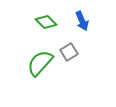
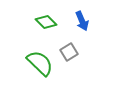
green semicircle: rotated 92 degrees clockwise
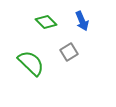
green semicircle: moved 9 px left
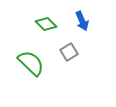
green diamond: moved 2 px down
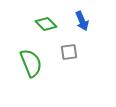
gray square: rotated 24 degrees clockwise
green semicircle: rotated 24 degrees clockwise
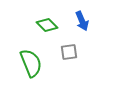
green diamond: moved 1 px right, 1 px down
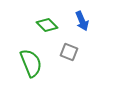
gray square: rotated 30 degrees clockwise
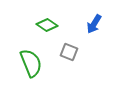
blue arrow: moved 12 px right, 3 px down; rotated 54 degrees clockwise
green diamond: rotated 10 degrees counterclockwise
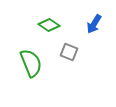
green diamond: moved 2 px right
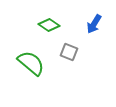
green semicircle: rotated 28 degrees counterclockwise
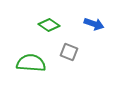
blue arrow: rotated 102 degrees counterclockwise
green semicircle: rotated 36 degrees counterclockwise
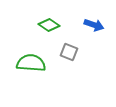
blue arrow: moved 1 px down
